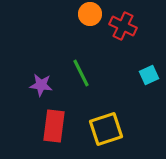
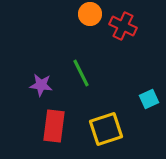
cyan square: moved 24 px down
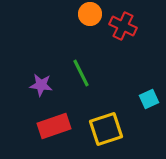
red rectangle: rotated 64 degrees clockwise
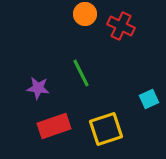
orange circle: moved 5 px left
red cross: moved 2 px left
purple star: moved 3 px left, 3 px down
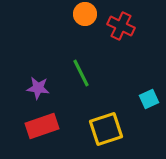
red rectangle: moved 12 px left
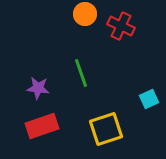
green line: rotated 8 degrees clockwise
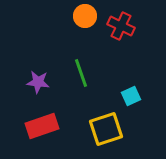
orange circle: moved 2 px down
purple star: moved 6 px up
cyan square: moved 18 px left, 3 px up
